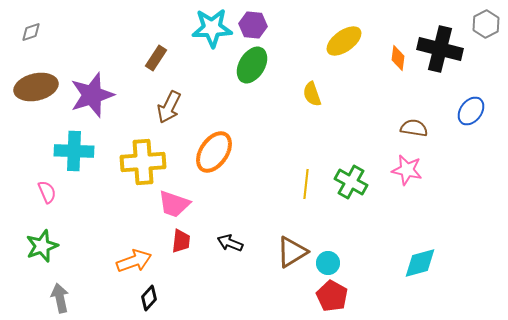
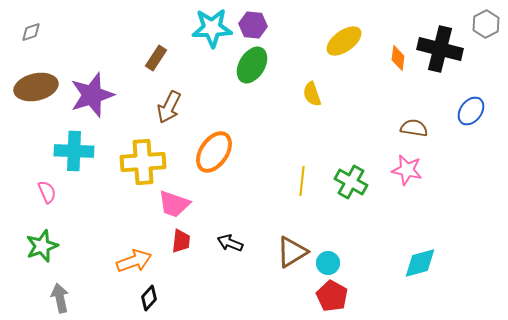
yellow line: moved 4 px left, 3 px up
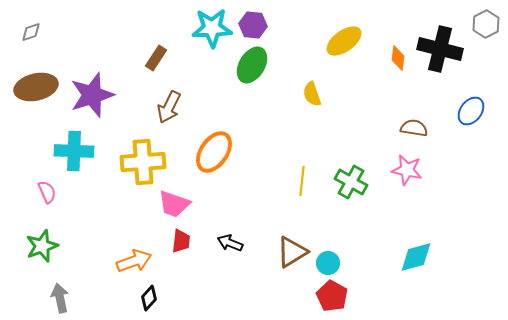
cyan diamond: moved 4 px left, 6 px up
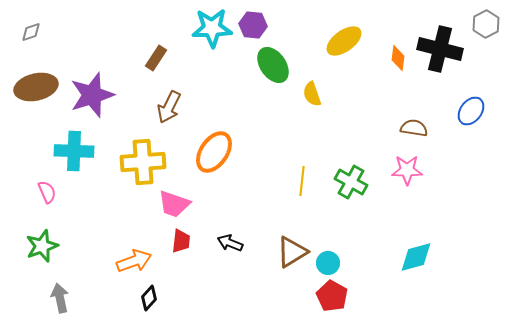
green ellipse: moved 21 px right; rotated 66 degrees counterclockwise
pink star: rotated 12 degrees counterclockwise
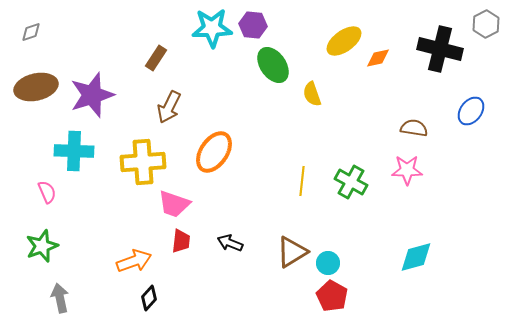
orange diamond: moved 20 px left; rotated 70 degrees clockwise
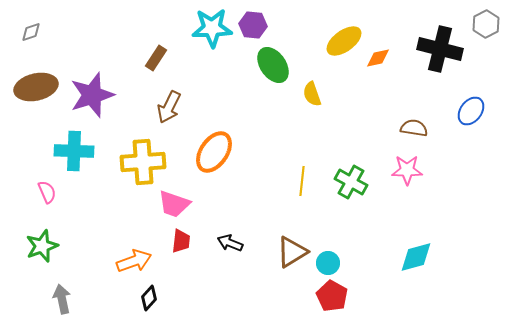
gray arrow: moved 2 px right, 1 px down
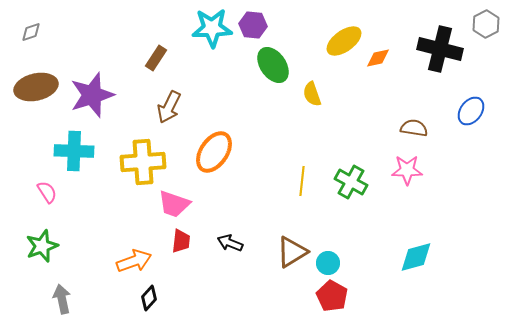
pink semicircle: rotated 10 degrees counterclockwise
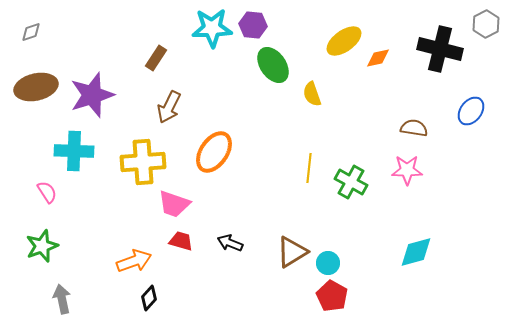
yellow line: moved 7 px right, 13 px up
red trapezoid: rotated 80 degrees counterclockwise
cyan diamond: moved 5 px up
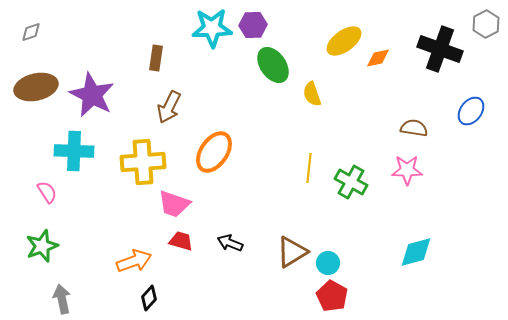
purple hexagon: rotated 8 degrees counterclockwise
black cross: rotated 6 degrees clockwise
brown rectangle: rotated 25 degrees counterclockwise
purple star: rotated 27 degrees counterclockwise
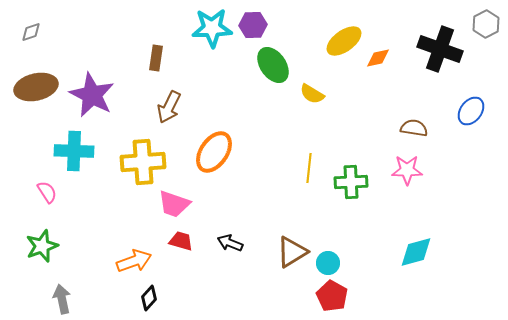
yellow semicircle: rotated 40 degrees counterclockwise
green cross: rotated 32 degrees counterclockwise
